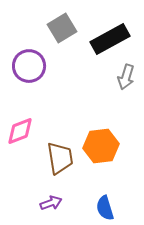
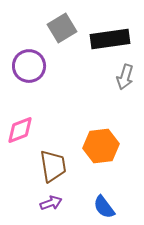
black rectangle: rotated 21 degrees clockwise
gray arrow: moved 1 px left
pink diamond: moved 1 px up
brown trapezoid: moved 7 px left, 8 px down
blue semicircle: moved 1 px left, 1 px up; rotated 20 degrees counterclockwise
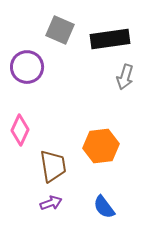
gray square: moved 2 px left, 2 px down; rotated 36 degrees counterclockwise
purple circle: moved 2 px left, 1 px down
pink diamond: rotated 44 degrees counterclockwise
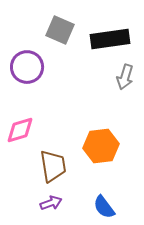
pink diamond: rotated 48 degrees clockwise
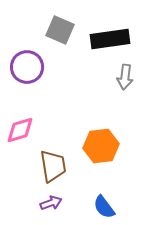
gray arrow: rotated 10 degrees counterclockwise
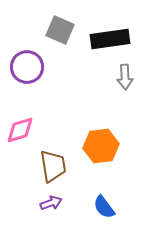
gray arrow: rotated 10 degrees counterclockwise
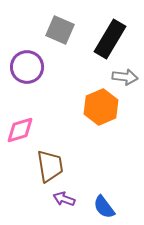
black rectangle: rotated 51 degrees counterclockwise
gray arrow: rotated 80 degrees counterclockwise
orange hexagon: moved 39 px up; rotated 16 degrees counterclockwise
brown trapezoid: moved 3 px left
purple arrow: moved 13 px right, 4 px up; rotated 140 degrees counterclockwise
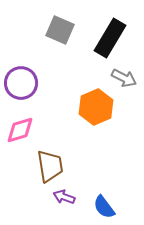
black rectangle: moved 1 px up
purple circle: moved 6 px left, 16 px down
gray arrow: moved 1 px left, 1 px down; rotated 20 degrees clockwise
orange hexagon: moved 5 px left
purple arrow: moved 2 px up
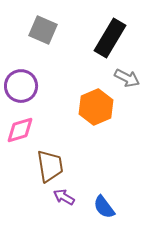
gray square: moved 17 px left
gray arrow: moved 3 px right
purple circle: moved 3 px down
purple arrow: rotated 10 degrees clockwise
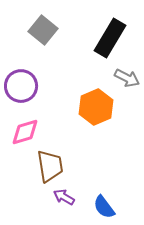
gray square: rotated 16 degrees clockwise
pink diamond: moved 5 px right, 2 px down
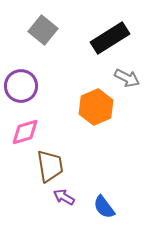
black rectangle: rotated 27 degrees clockwise
